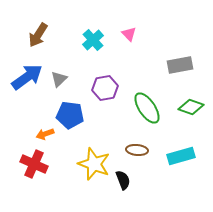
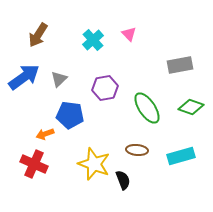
blue arrow: moved 3 px left
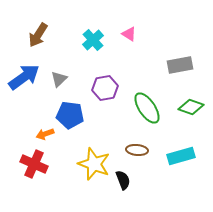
pink triangle: rotated 14 degrees counterclockwise
